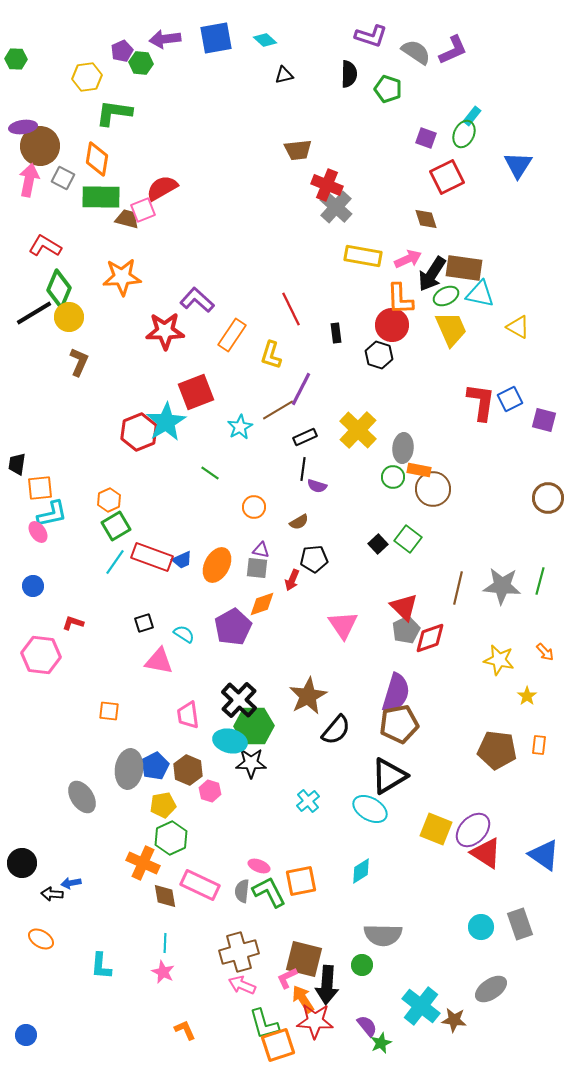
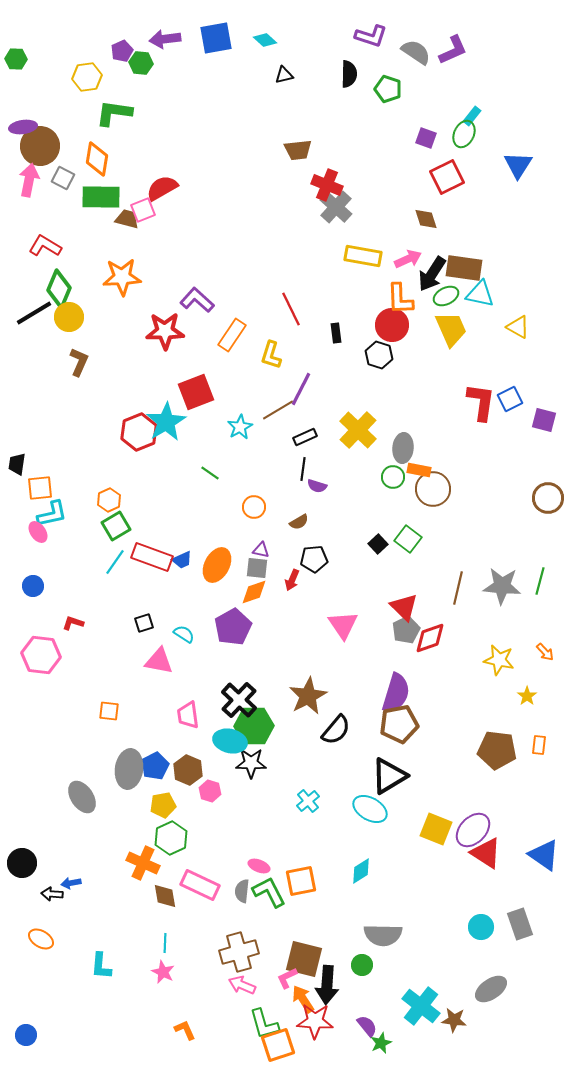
orange diamond at (262, 604): moved 8 px left, 12 px up
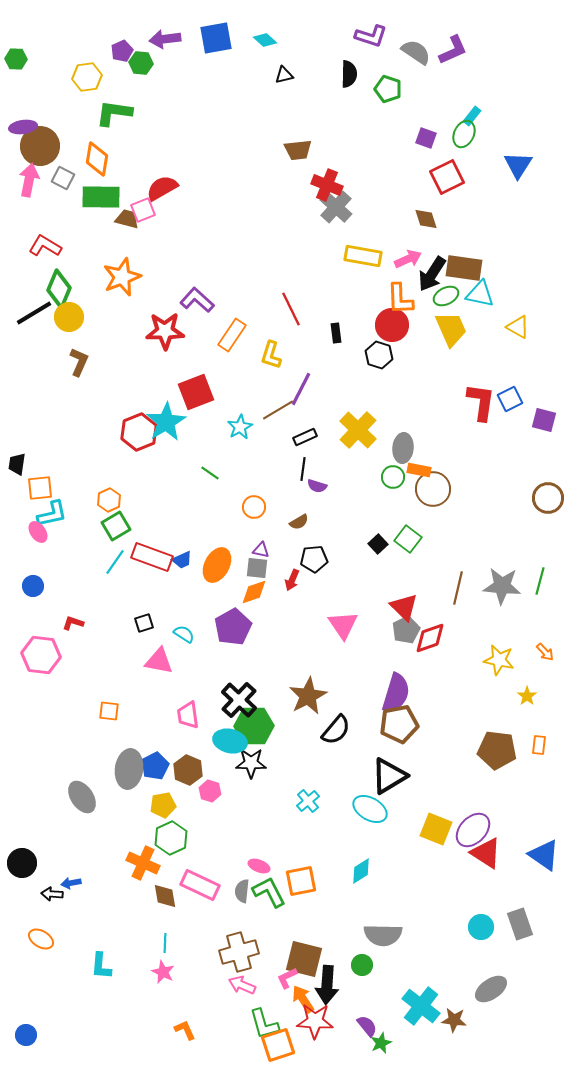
orange star at (122, 277): rotated 18 degrees counterclockwise
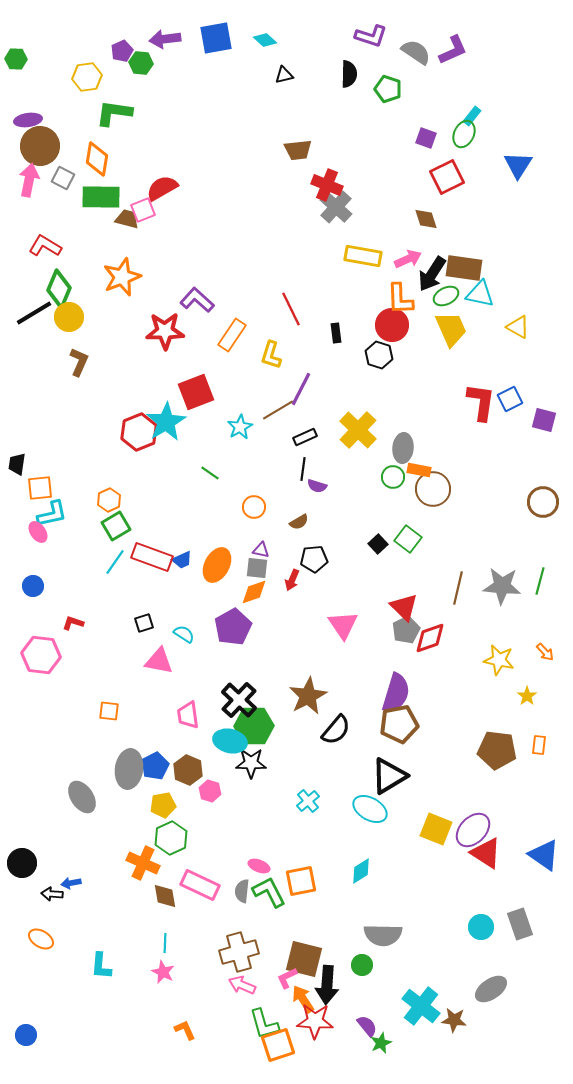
purple ellipse at (23, 127): moved 5 px right, 7 px up
brown circle at (548, 498): moved 5 px left, 4 px down
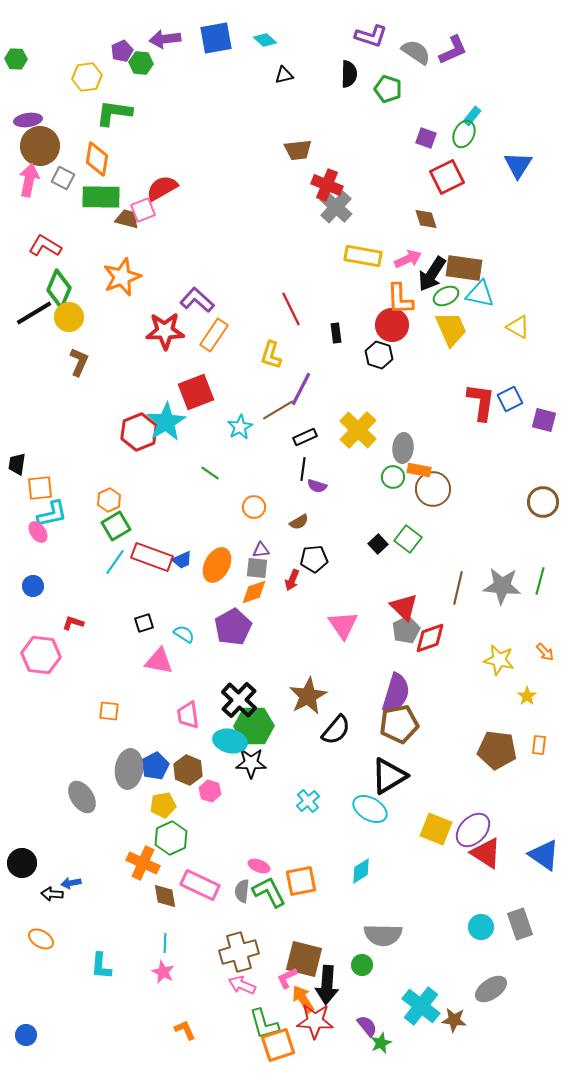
orange rectangle at (232, 335): moved 18 px left
purple triangle at (261, 550): rotated 18 degrees counterclockwise
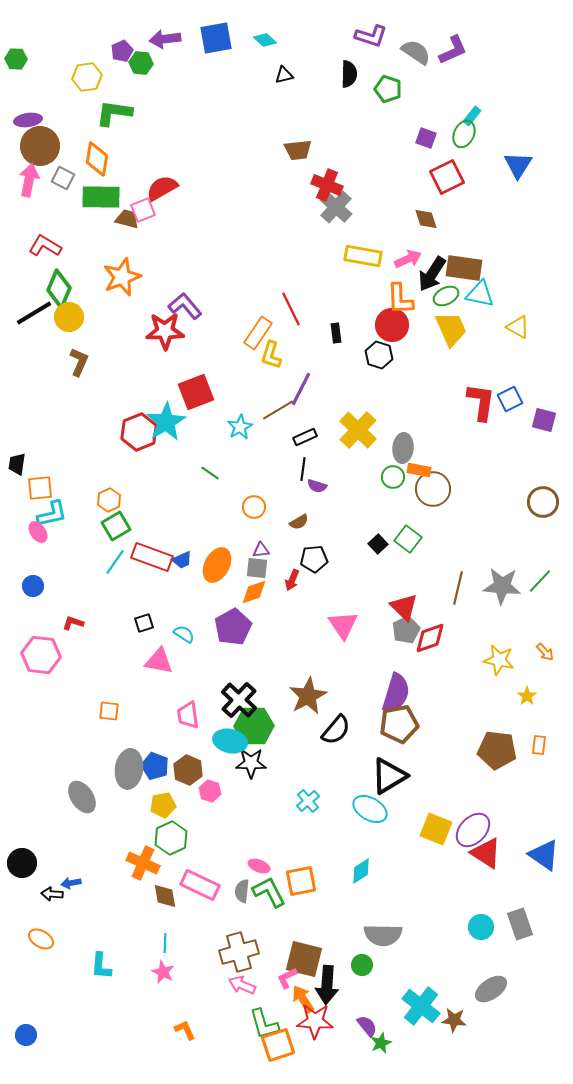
purple L-shape at (197, 300): moved 12 px left, 6 px down; rotated 8 degrees clockwise
orange rectangle at (214, 335): moved 44 px right, 2 px up
green line at (540, 581): rotated 28 degrees clockwise
blue pentagon at (155, 766): rotated 24 degrees counterclockwise
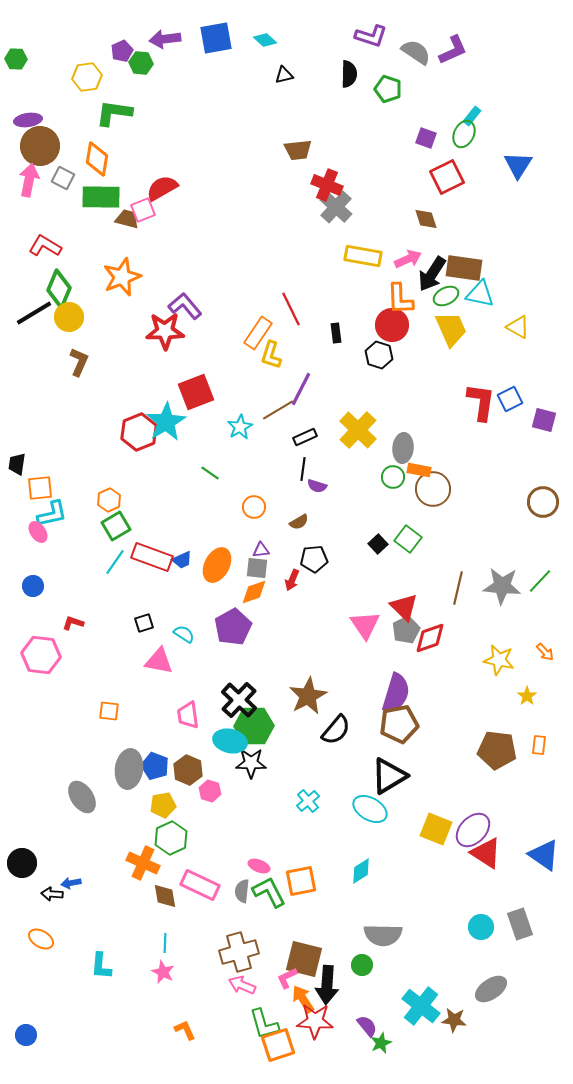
pink triangle at (343, 625): moved 22 px right
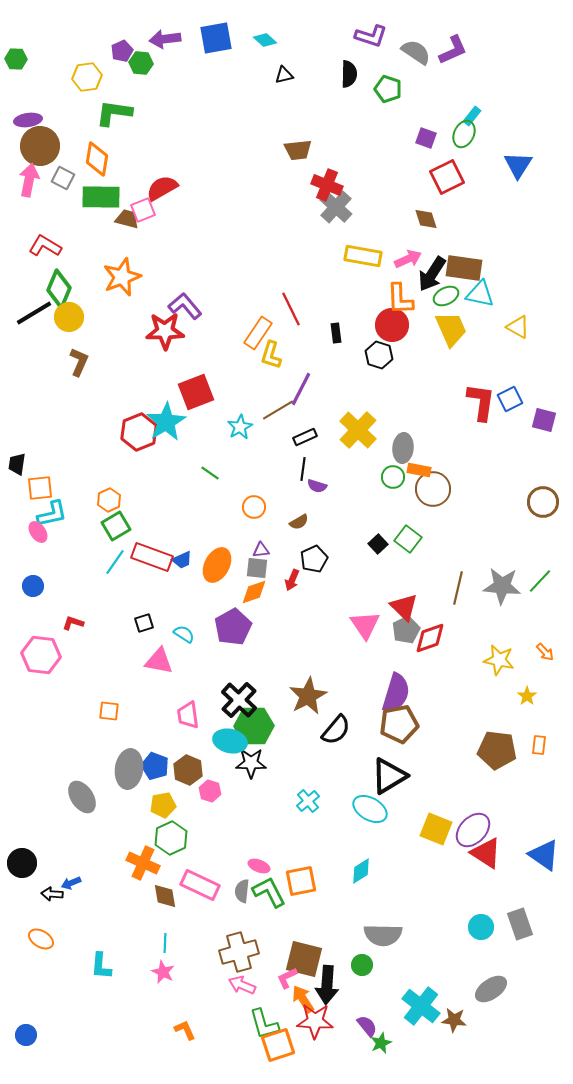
black pentagon at (314, 559): rotated 20 degrees counterclockwise
blue arrow at (71, 883): rotated 12 degrees counterclockwise
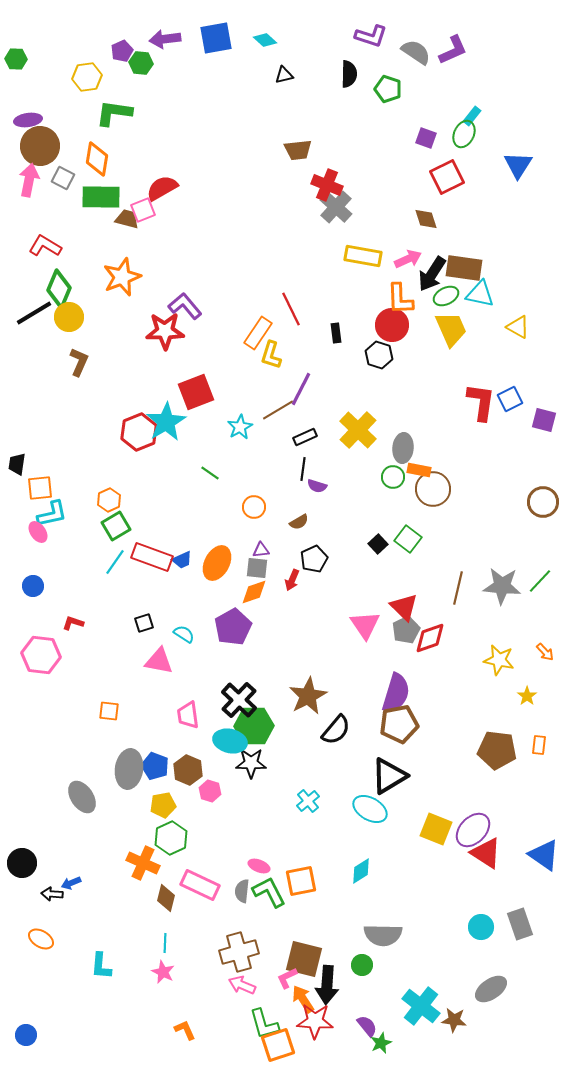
orange ellipse at (217, 565): moved 2 px up
brown diamond at (165, 896): moved 1 px right, 2 px down; rotated 24 degrees clockwise
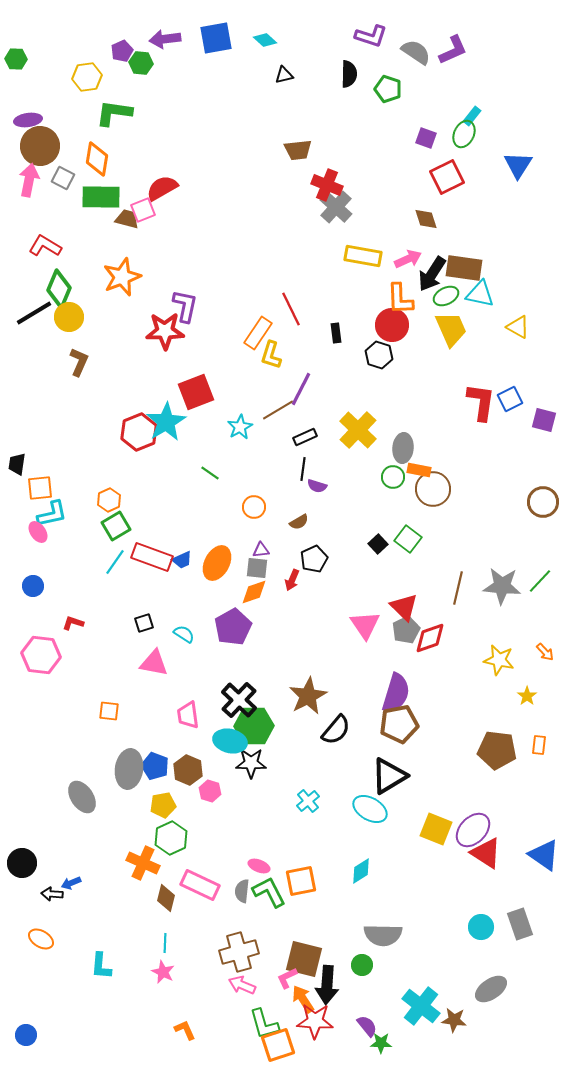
purple L-shape at (185, 306): rotated 52 degrees clockwise
pink triangle at (159, 661): moved 5 px left, 2 px down
green star at (381, 1043): rotated 25 degrees clockwise
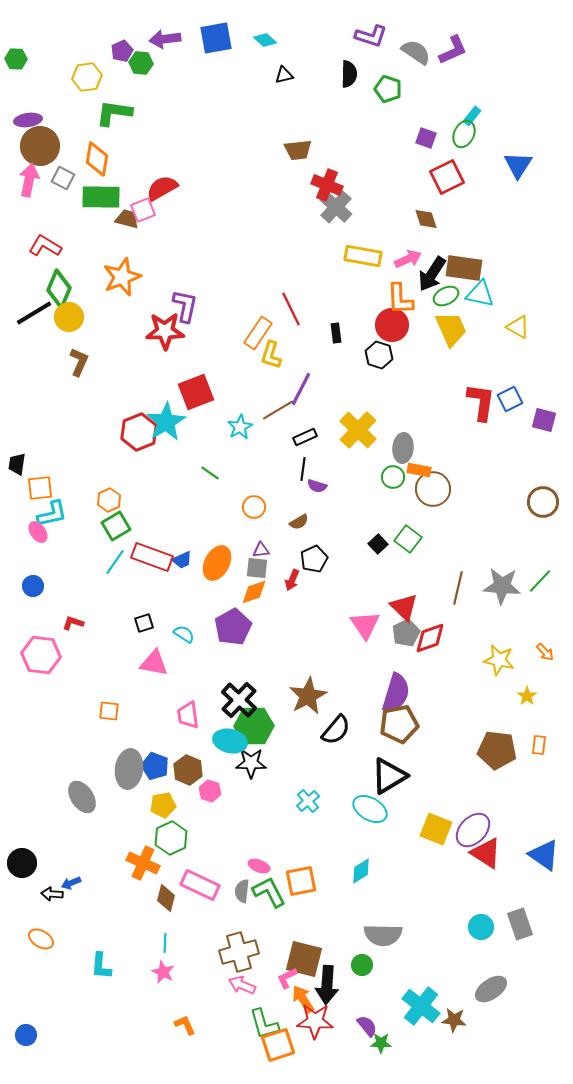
gray pentagon at (406, 630): moved 3 px down
orange L-shape at (185, 1030): moved 5 px up
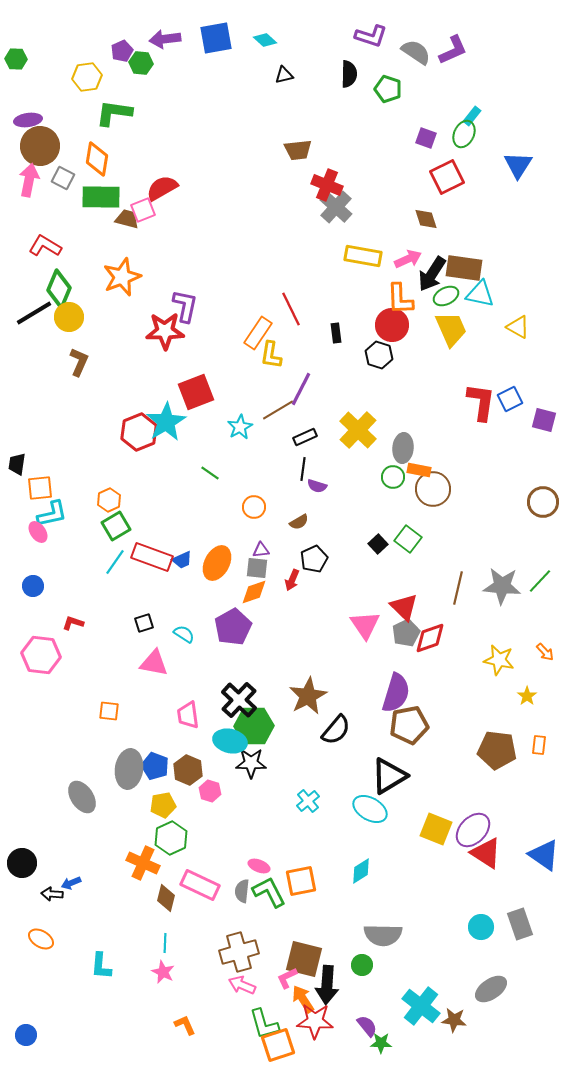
yellow L-shape at (271, 355): rotated 8 degrees counterclockwise
brown pentagon at (399, 724): moved 10 px right, 1 px down
